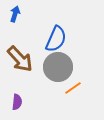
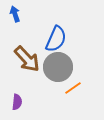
blue arrow: rotated 35 degrees counterclockwise
brown arrow: moved 7 px right
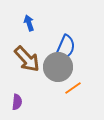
blue arrow: moved 14 px right, 9 px down
blue semicircle: moved 9 px right, 9 px down
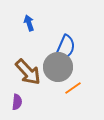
brown arrow: moved 1 px right, 13 px down
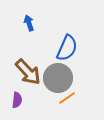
blue semicircle: moved 2 px right
gray circle: moved 11 px down
orange line: moved 6 px left, 10 px down
purple semicircle: moved 2 px up
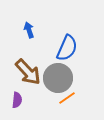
blue arrow: moved 7 px down
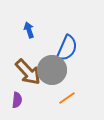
gray circle: moved 6 px left, 8 px up
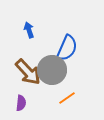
purple semicircle: moved 4 px right, 3 px down
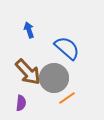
blue semicircle: rotated 72 degrees counterclockwise
gray circle: moved 2 px right, 8 px down
